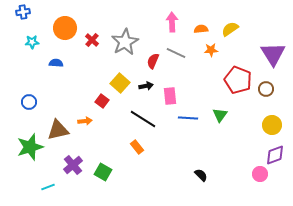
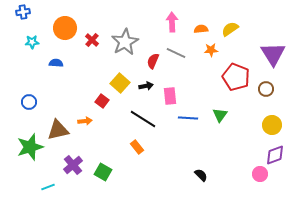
red pentagon: moved 2 px left, 3 px up
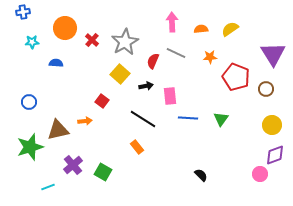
orange star: moved 1 px left, 7 px down
yellow square: moved 9 px up
green triangle: moved 1 px right, 4 px down
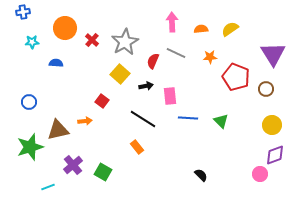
green triangle: moved 2 px down; rotated 21 degrees counterclockwise
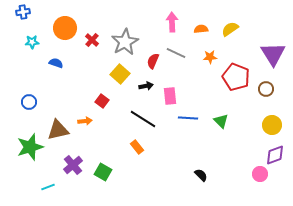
blue semicircle: rotated 16 degrees clockwise
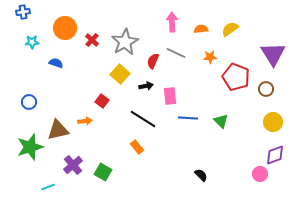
yellow circle: moved 1 px right, 3 px up
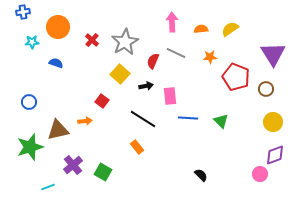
orange circle: moved 7 px left, 1 px up
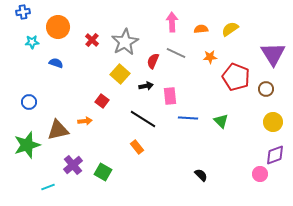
green star: moved 3 px left, 2 px up
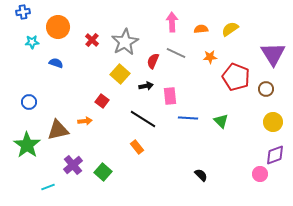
green star: rotated 20 degrees counterclockwise
green square: rotated 12 degrees clockwise
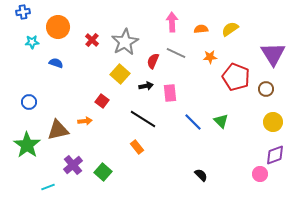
pink rectangle: moved 3 px up
blue line: moved 5 px right, 4 px down; rotated 42 degrees clockwise
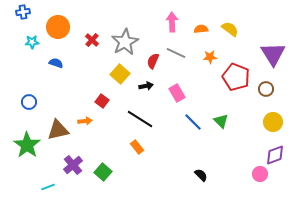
yellow semicircle: rotated 72 degrees clockwise
pink rectangle: moved 7 px right; rotated 24 degrees counterclockwise
black line: moved 3 px left
